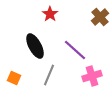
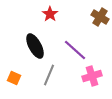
brown cross: rotated 18 degrees counterclockwise
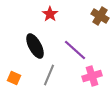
brown cross: moved 1 px up
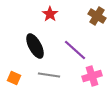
brown cross: moved 3 px left
gray line: rotated 75 degrees clockwise
